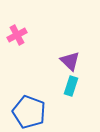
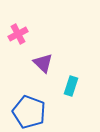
pink cross: moved 1 px right, 1 px up
purple triangle: moved 27 px left, 2 px down
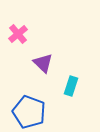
pink cross: rotated 12 degrees counterclockwise
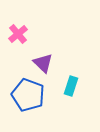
blue pentagon: moved 1 px left, 17 px up
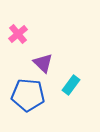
cyan rectangle: moved 1 px up; rotated 18 degrees clockwise
blue pentagon: rotated 16 degrees counterclockwise
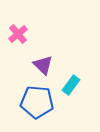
purple triangle: moved 2 px down
blue pentagon: moved 9 px right, 7 px down
